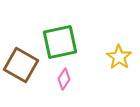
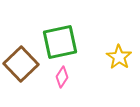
brown square: moved 1 px up; rotated 16 degrees clockwise
pink diamond: moved 2 px left, 2 px up
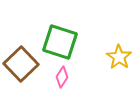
green square: rotated 30 degrees clockwise
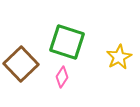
green square: moved 7 px right
yellow star: rotated 10 degrees clockwise
